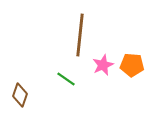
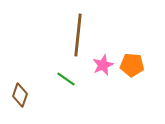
brown line: moved 2 px left
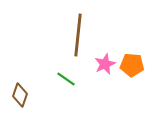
pink star: moved 2 px right, 1 px up
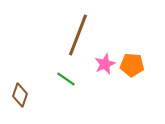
brown line: rotated 15 degrees clockwise
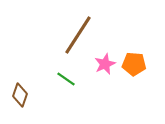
brown line: rotated 12 degrees clockwise
orange pentagon: moved 2 px right, 1 px up
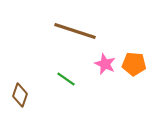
brown line: moved 3 px left, 4 px up; rotated 75 degrees clockwise
pink star: rotated 25 degrees counterclockwise
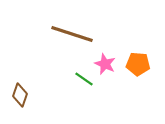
brown line: moved 3 px left, 3 px down
orange pentagon: moved 4 px right
green line: moved 18 px right
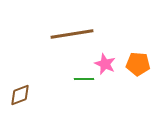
brown line: rotated 27 degrees counterclockwise
green line: rotated 36 degrees counterclockwise
brown diamond: rotated 50 degrees clockwise
